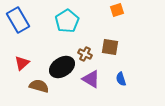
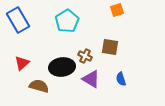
brown cross: moved 2 px down
black ellipse: rotated 25 degrees clockwise
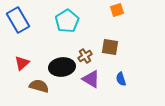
brown cross: rotated 32 degrees clockwise
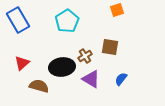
blue semicircle: rotated 56 degrees clockwise
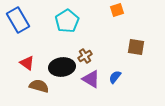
brown square: moved 26 px right
red triangle: moved 5 px right; rotated 42 degrees counterclockwise
blue semicircle: moved 6 px left, 2 px up
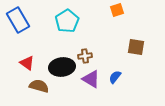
brown cross: rotated 24 degrees clockwise
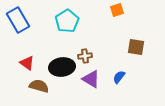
blue semicircle: moved 4 px right
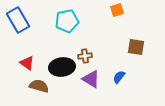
cyan pentagon: rotated 20 degrees clockwise
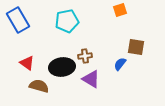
orange square: moved 3 px right
blue semicircle: moved 1 px right, 13 px up
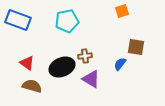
orange square: moved 2 px right, 1 px down
blue rectangle: rotated 40 degrees counterclockwise
black ellipse: rotated 15 degrees counterclockwise
brown semicircle: moved 7 px left
